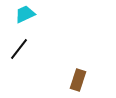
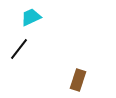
cyan trapezoid: moved 6 px right, 3 px down
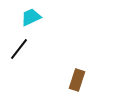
brown rectangle: moved 1 px left
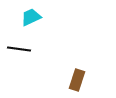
black line: rotated 60 degrees clockwise
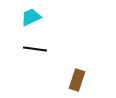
black line: moved 16 px right
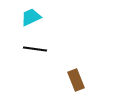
brown rectangle: moved 1 px left; rotated 40 degrees counterclockwise
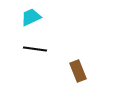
brown rectangle: moved 2 px right, 9 px up
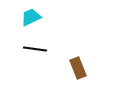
brown rectangle: moved 3 px up
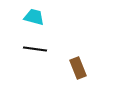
cyan trapezoid: moved 3 px right; rotated 40 degrees clockwise
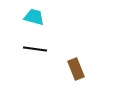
brown rectangle: moved 2 px left, 1 px down
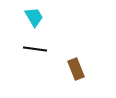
cyan trapezoid: rotated 45 degrees clockwise
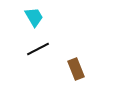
black line: moved 3 px right; rotated 35 degrees counterclockwise
